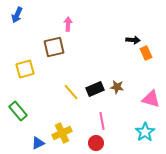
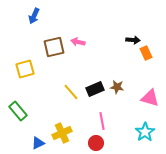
blue arrow: moved 17 px right, 1 px down
pink arrow: moved 10 px right, 18 px down; rotated 80 degrees counterclockwise
pink triangle: moved 1 px left, 1 px up
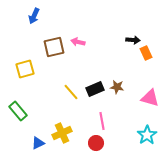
cyan star: moved 2 px right, 3 px down
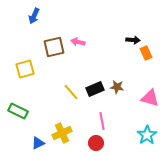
green rectangle: rotated 24 degrees counterclockwise
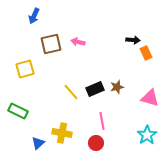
brown square: moved 3 px left, 3 px up
brown star: rotated 24 degrees counterclockwise
yellow cross: rotated 36 degrees clockwise
blue triangle: rotated 16 degrees counterclockwise
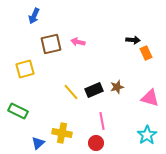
black rectangle: moved 1 px left, 1 px down
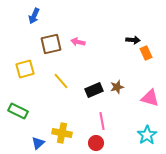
yellow line: moved 10 px left, 11 px up
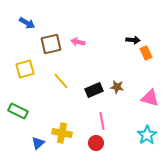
blue arrow: moved 7 px left, 7 px down; rotated 84 degrees counterclockwise
brown star: rotated 24 degrees clockwise
